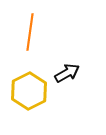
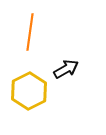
black arrow: moved 1 px left, 4 px up
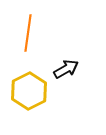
orange line: moved 2 px left, 1 px down
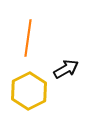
orange line: moved 5 px down
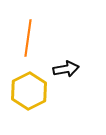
black arrow: rotated 20 degrees clockwise
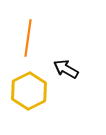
black arrow: rotated 140 degrees counterclockwise
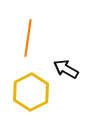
yellow hexagon: moved 2 px right, 1 px down
